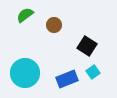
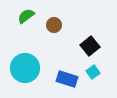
green semicircle: moved 1 px right, 1 px down
black square: moved 3 px right; rotated 18 degrees clockwise
cyan circle: moved 5 px up
blue rectangle: rotated 40 degrees clockwise
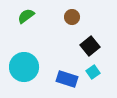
brown circle: moved 18 px right, 8 px up
cyan circle: moved 1 px left, 1 px up
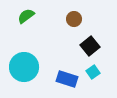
brown circle: moved 2 px right, 2 px down
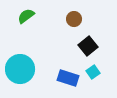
black square: moved 2 px left
cyan circle: moved 4 px left, 2 px down
blue rectangle: moved 1 px right, 1 px up
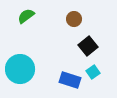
blue rectangle: moved 2 px right, 2 px down
